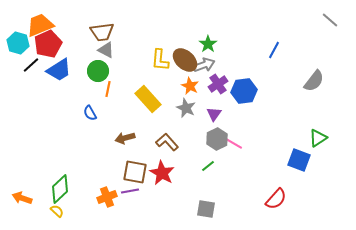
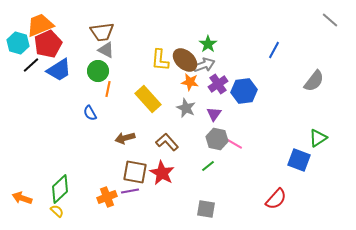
orange star: moved 4 px up; rotated 18 degrees counterclockwise
gray hexagon: rotated 20 degrees counterclockwise
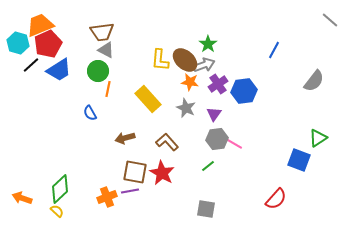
gray hexagon: rotated 20 degrees counterclockwise
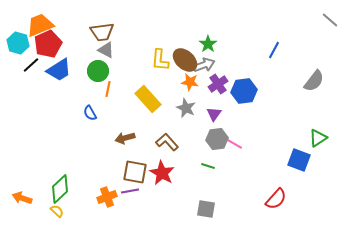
green line: rotated 56 degrees clockwise
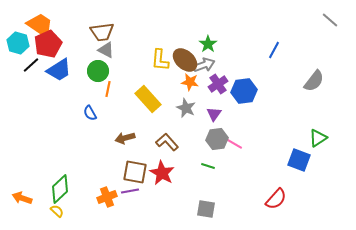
orange trapezoid: rotated 56 degrees clockwise
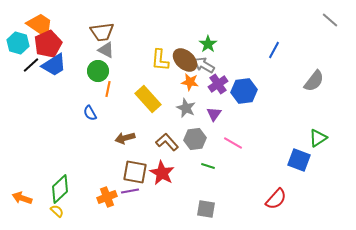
gray arrow: rotated 130 degrees counterclockwise
blue trapezoid: moved 5 px left, 5 px up
gray hexagon: moved 22 px left
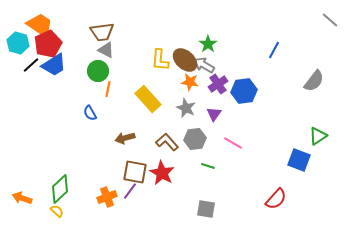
green triangle: moved 2 px up
purple line: rotated 42 degrees counterclockwise
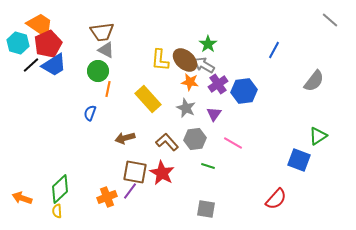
blue semicircle: rotated 49 degrees clockwise
yellow semicircle: rotated 136 degrees counterclockwise
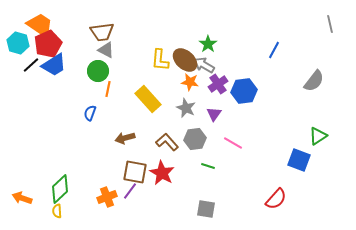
gray line: moved 4 px down; rotated 36 degrees clockwise
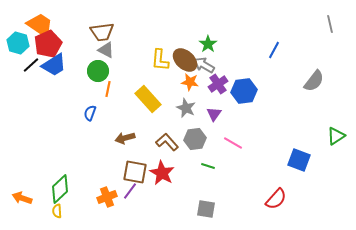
green triangle: moved 18 px right
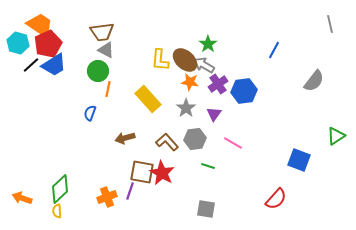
gray star: rotated 12 degrees clockwise
brown square: moved 7 px right
purple line: rotated 18 degrees counterclockwise
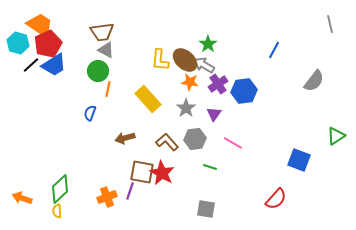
green line: moved 2 px right, 1 px down
